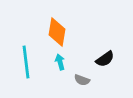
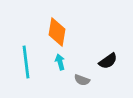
black semicircle: moved 3 px right, 2 px down
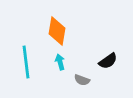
orange diamond: moved 1 px up
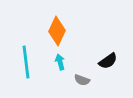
orange diamond: rotated 16 degrees clockwise
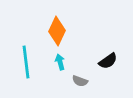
gray semicircle: moved 2 px left, 1 px down
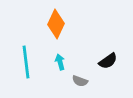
orange diamond: moved 1 px left, 7 px up
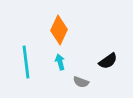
orange diamond: moved 3 px right, 6 px down
gray semicircle: moved 1 px right, 1 px down
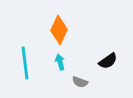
cyan line: moved 1 px left, 1 px down
gray semicircle: moved 1 px left
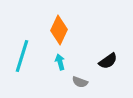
cyan line: moved 3 px left, 7 px up; rotated 24 degrees clockwise
